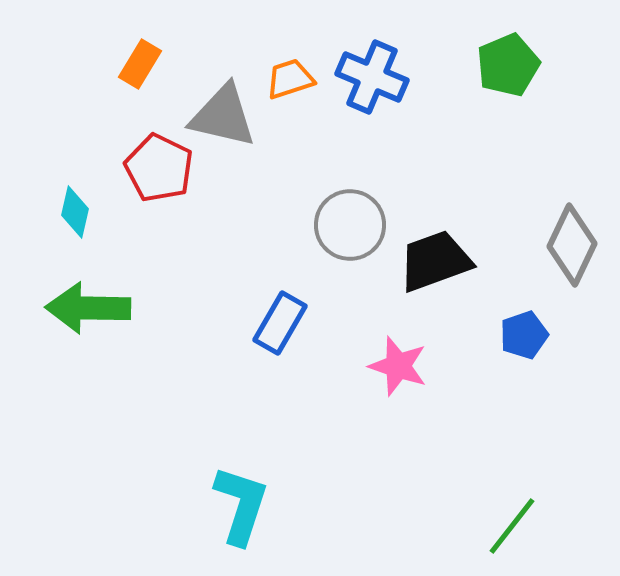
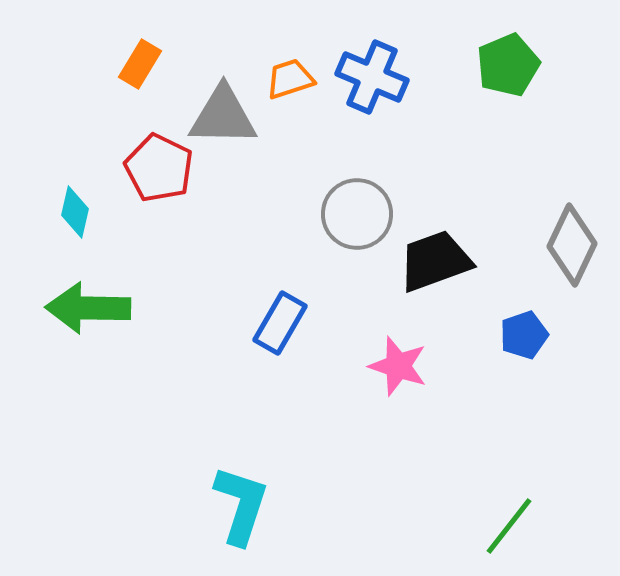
gray triangle: rotated 12 degrees counterclockwise
gray circle: moved 7 px right, 11 px up
green line: moved 3 px left
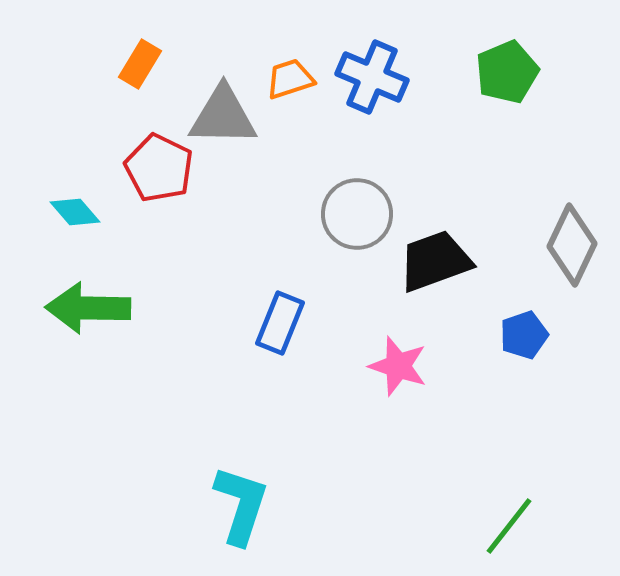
green pentagon: moved 1 px left, 7 px down
cyan diamond: rotated 54 degrees counterclockwise
blue rectangle: rotated 8 degrees counterclockwise
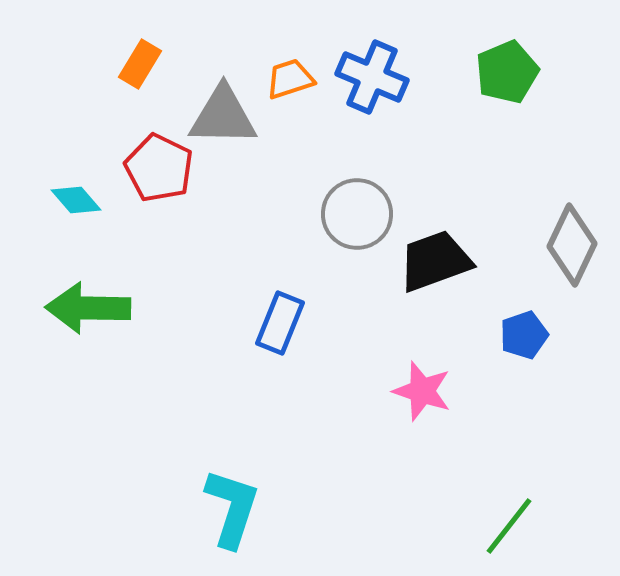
cyan diamond: moved 1 px right, 12 px up
pink star: moved 24 px right, 25 px down
cyan L-shape: moved 9 px left, 3 px down
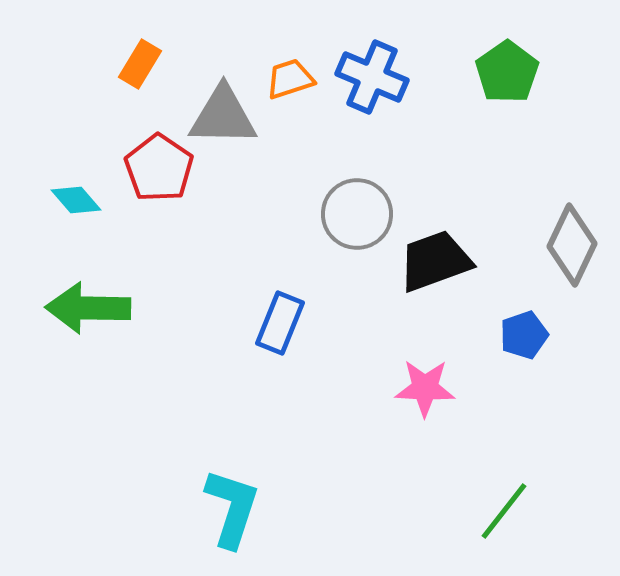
green pentagon: rotated 12 degrees counterclockwise
red pentagon: rotated 8 degrees clockwise
pink star: moved 3 px right, 3 px up; rotated 16 degrees counterclockwise
green line: moved 5 px left, 15 px up
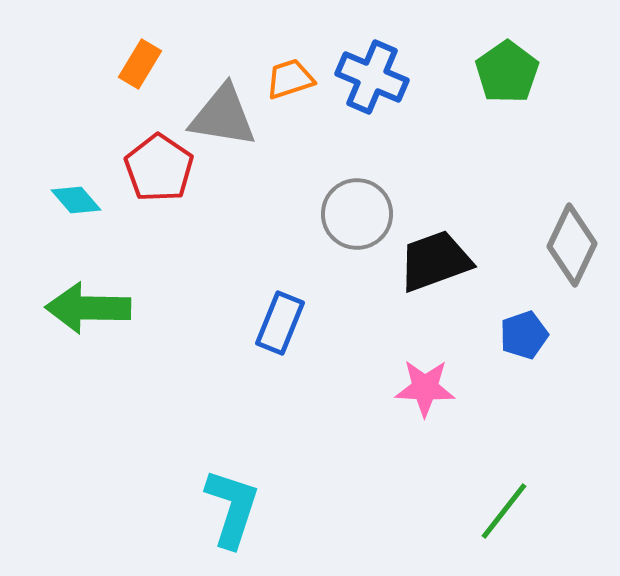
gray triangle: rotated 8 degrees clockwise
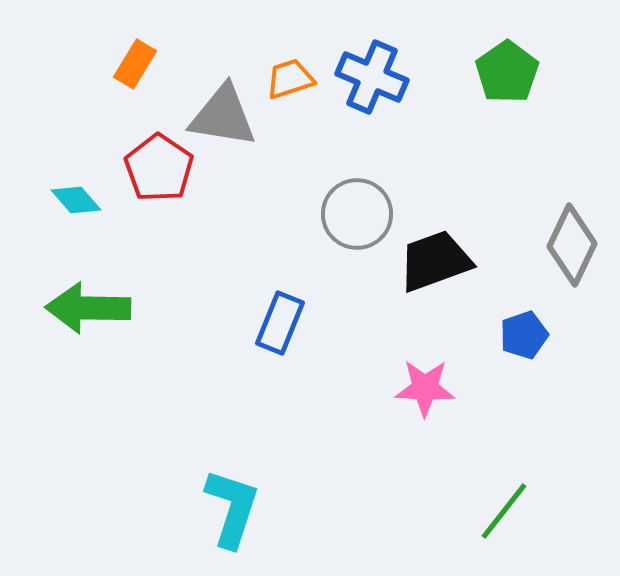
orange rectangle: moved 5 px left
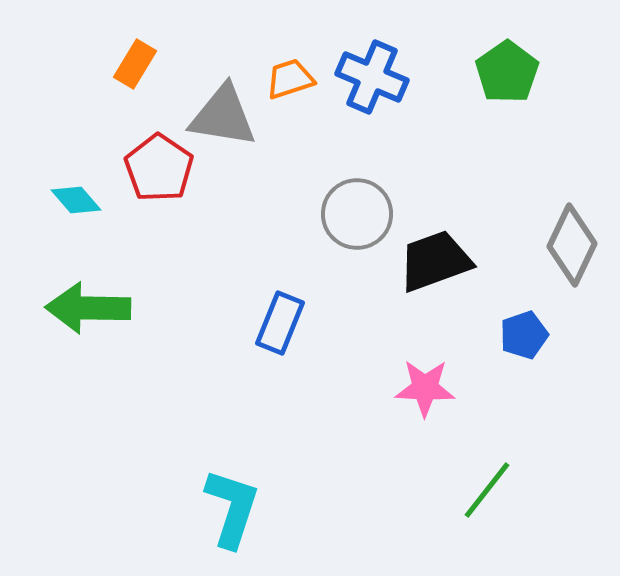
green line: moved 17 px left, 21 px up
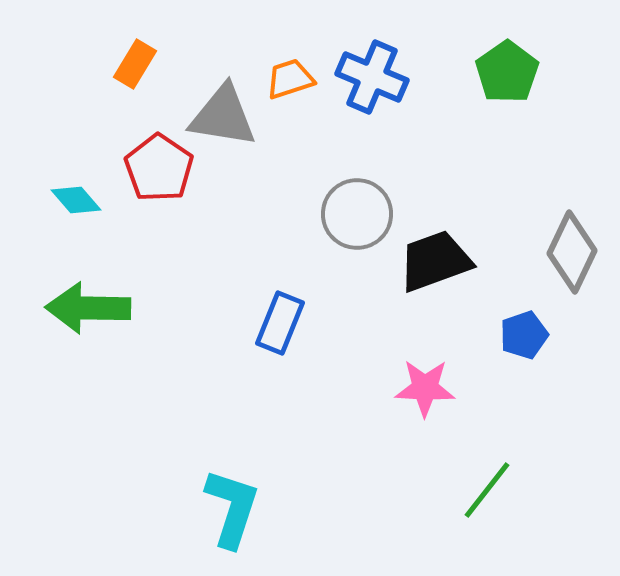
gray diamond: moved 7 px down
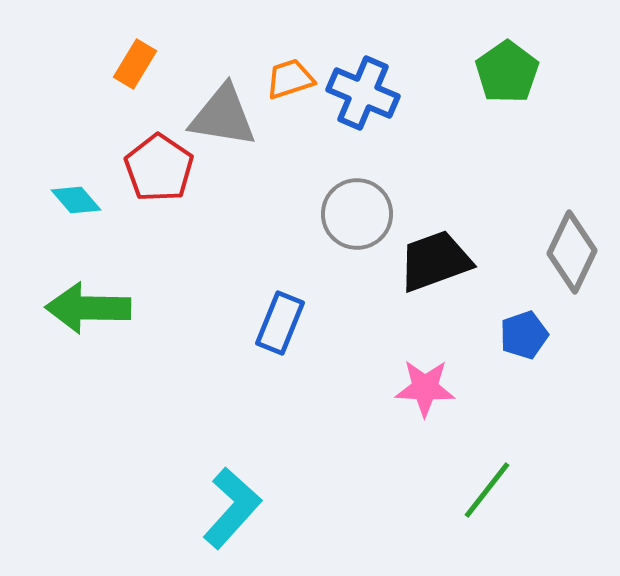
blue cross: moved 9 px left, 16 px down
cyan L-shape: rotated 24 degrees clockwise
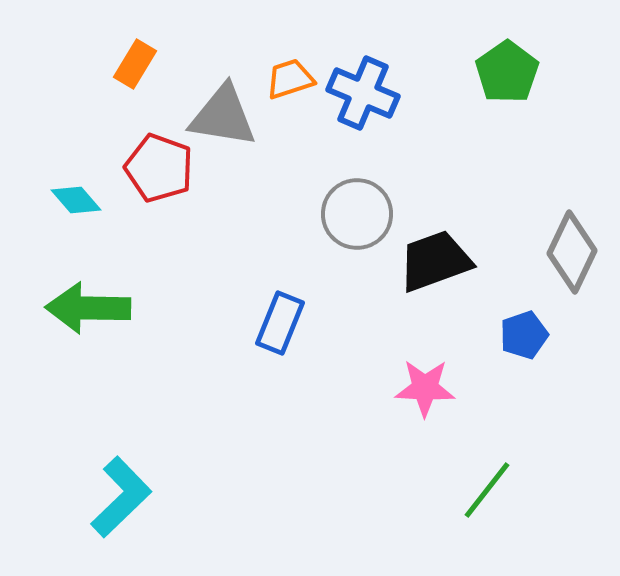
red pentagon: rotated 14 degrees counterclockwise
cyan L-shape: moved 111 px left, 11 px up; rotated 4 degrees clockwise
